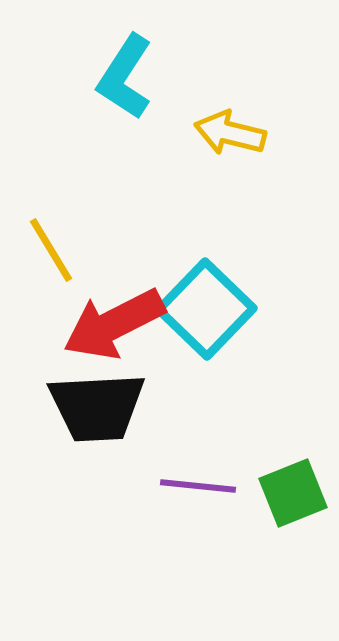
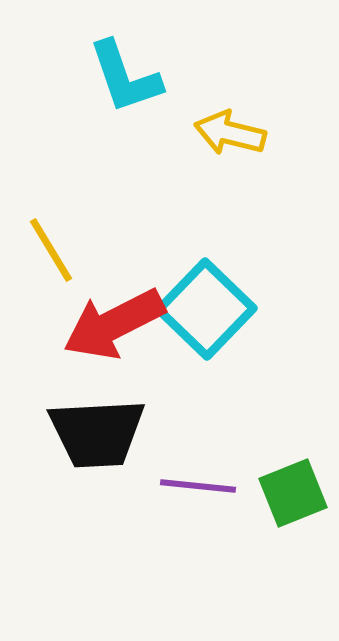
cyan L-shape: rotated 52 degrees counterclockwise
black trapezoid: moved 26 px down
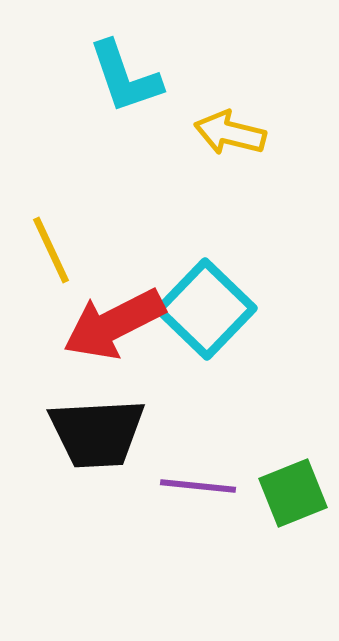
yellow line: rotated 6 degrees clockwise
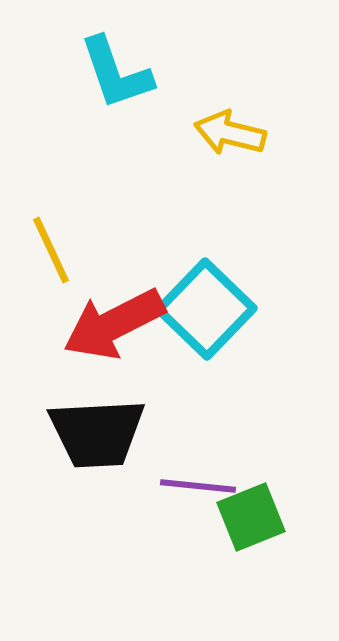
cyan L-shape: moved 9 px left, 4 px up
green square: moved 42 px left, 24 px down
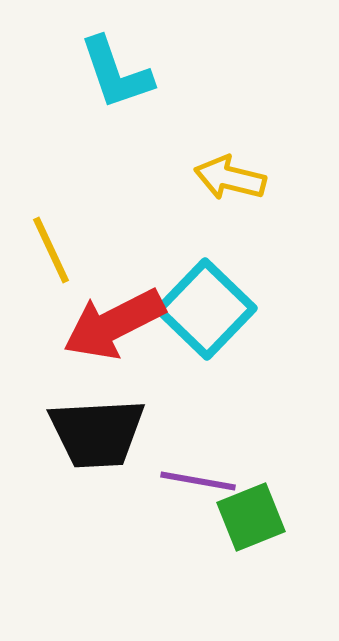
yellow arrow: moved 45 px down
purple line: moved 5 px up; rotated 4 degrees clockwise
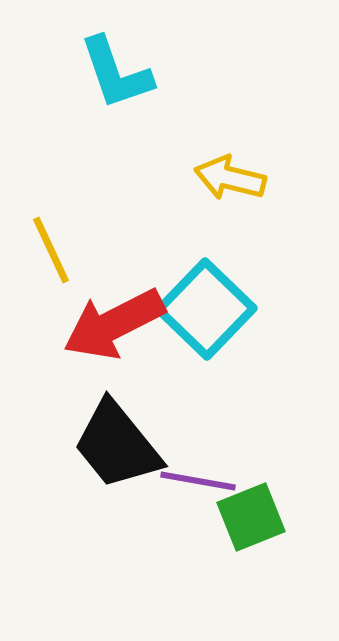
black trapezoid: moved 20 px right, 12 px down; rotated 54 degrees clockwise
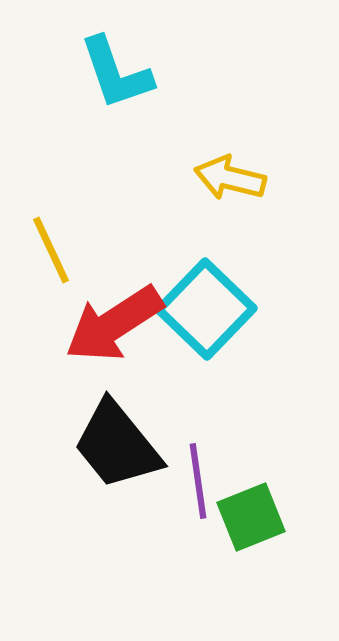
red arrow: rotated 6 degrees counterclockwise
purple line: rotated 72 degrees clockwise
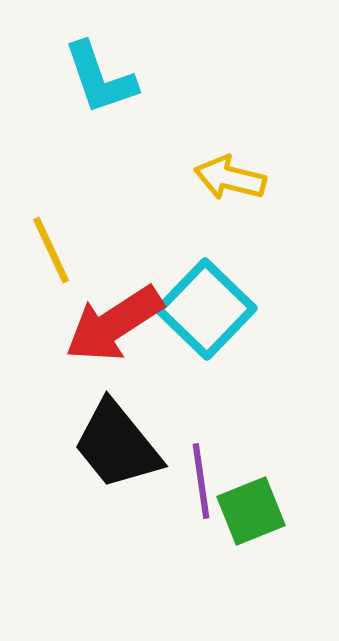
cyan L-shape: moved 16 px left, 5 px down
purple line: moved 3 px right
green square: moved 6 px up
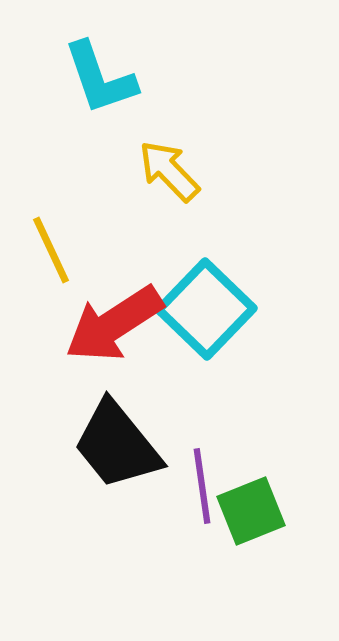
yellow arrow: moved 61 px left, 7 px up; rotated 32 degrees clockwise
purple line: moved 1 px right, 5 px down
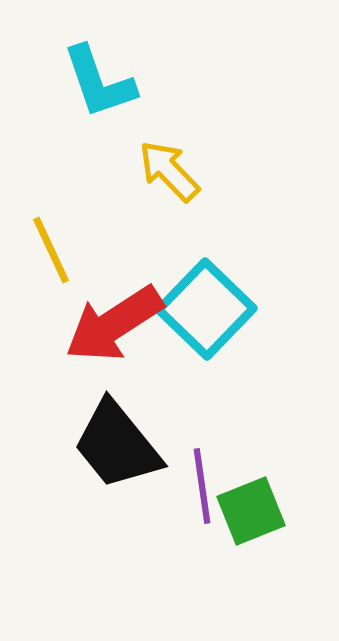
cyan L-shape: moved 1 px left, 4 px down
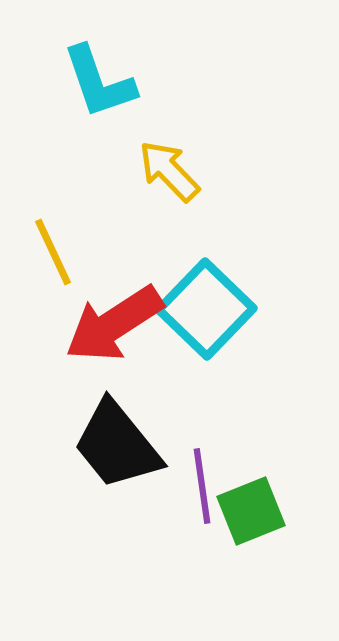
yellow line: moved 2 px right, 2 px down
